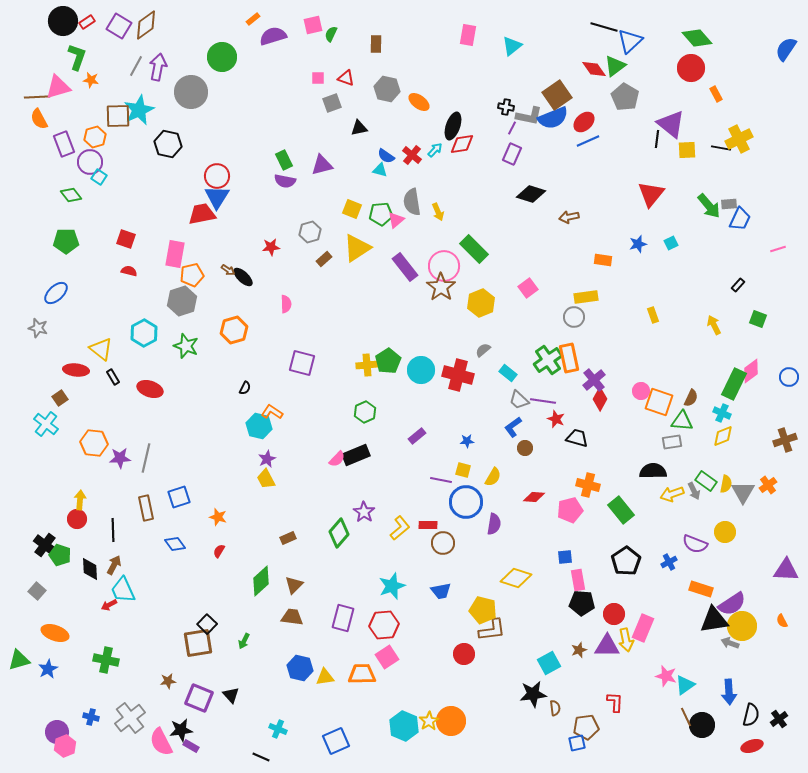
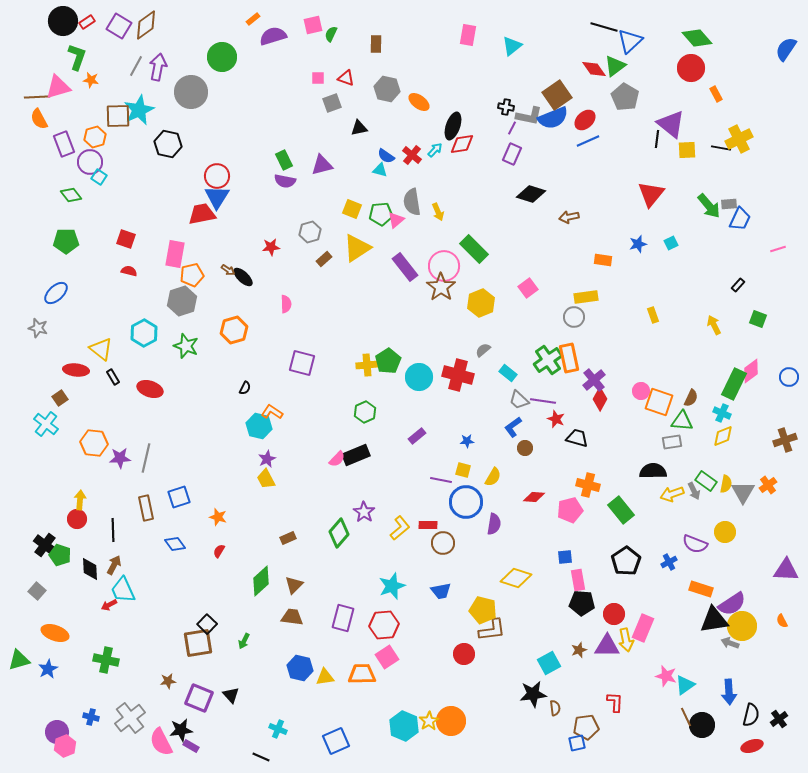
red ellipse at (584, 122): moved 1 px right, 2 px up
cyan circle at (421, 370): moved 2 px left, 7 px down
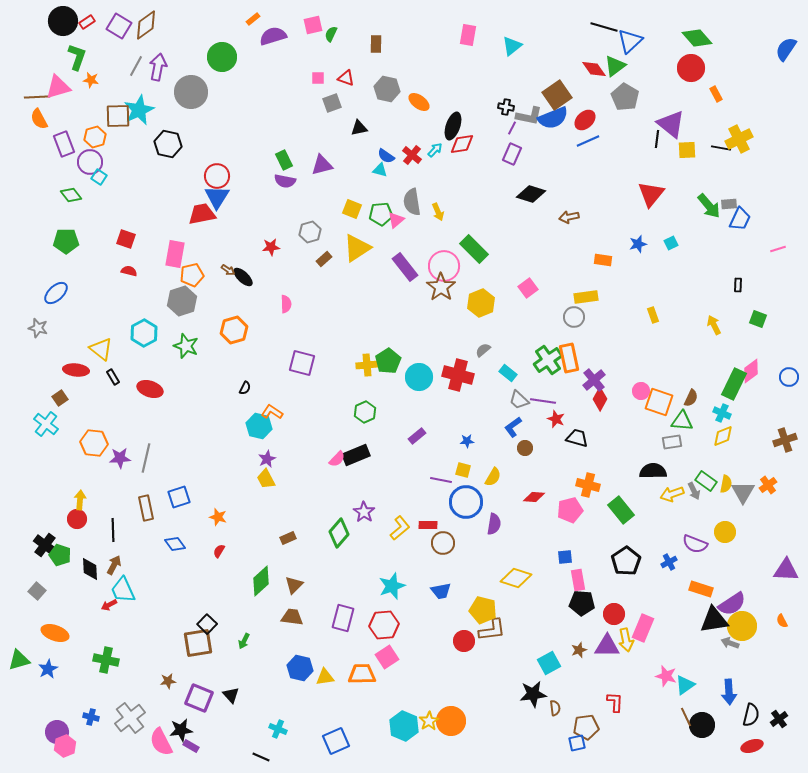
black rectangle at (738, 285): rotated 40 degrees counterclockwise
red circle at (464, 654): moved 13 px up
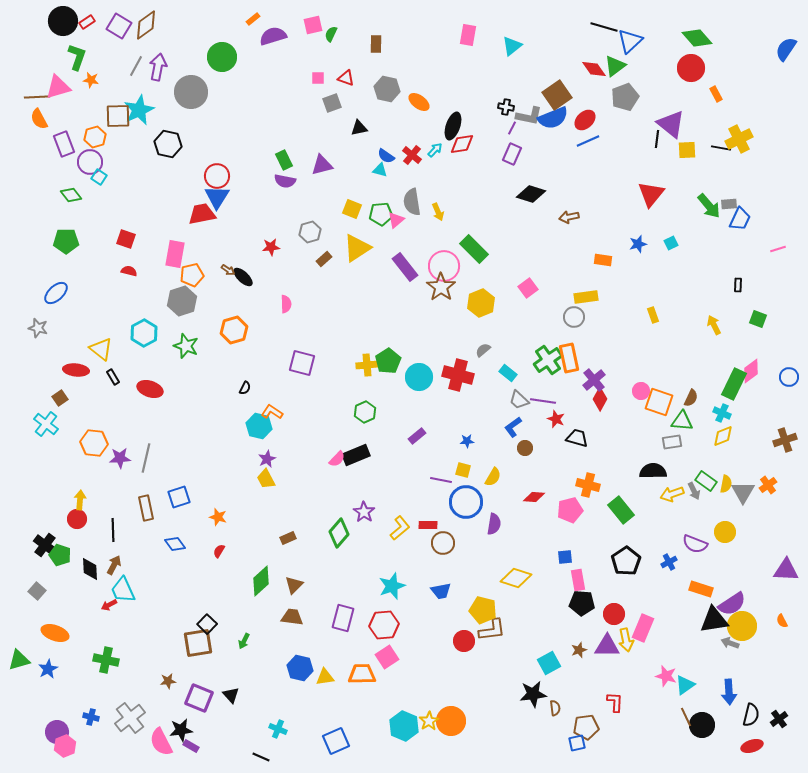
gray pentagon at (625, 97): rotated 20 degrees clockwise
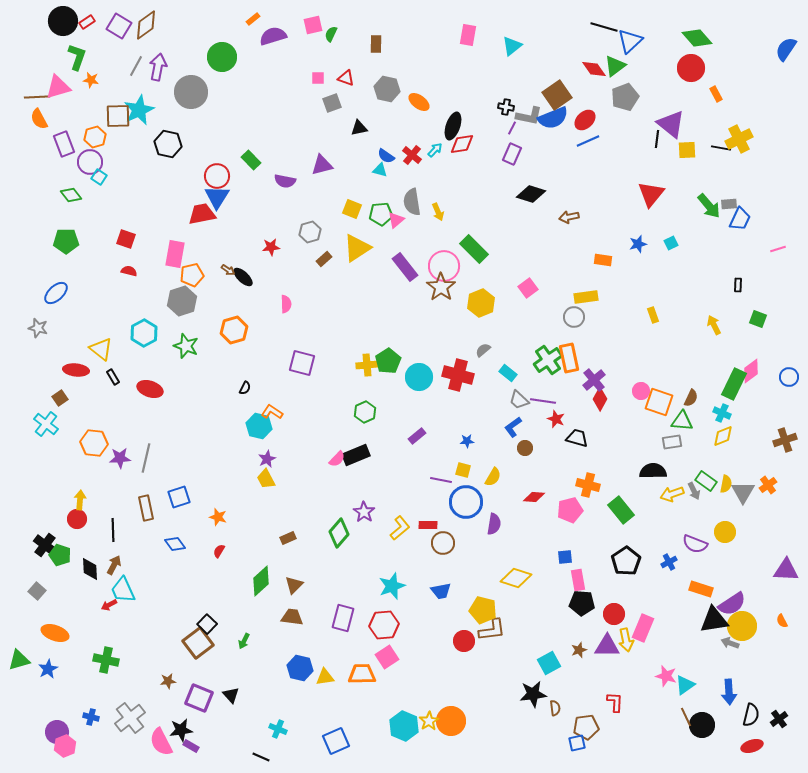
green rectangle at (284, 160): moved 33 px left; rotated 18 degrees counterclockwise
brown square at (198, 643): rotated 28 degrees counterclockwise
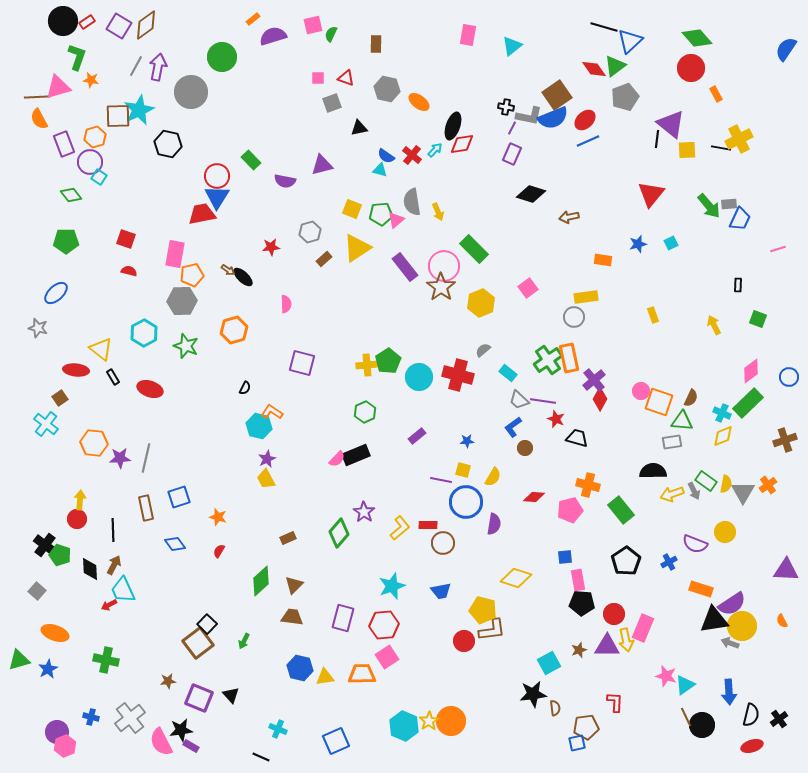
gray hexagon at (182, 301): rotated 16 degrees clockwise
green rectangle at (734, 384): moved 14 px right, 19 px down; rotated 20 degrees clockwise
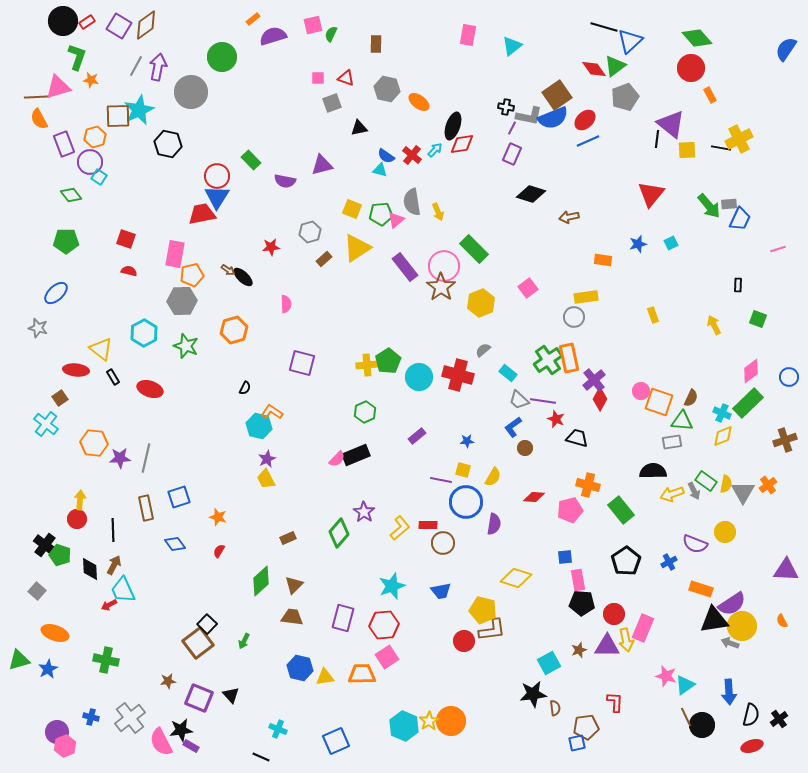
orange rectangle at (716, 94): moved 6 px left, 1 px down
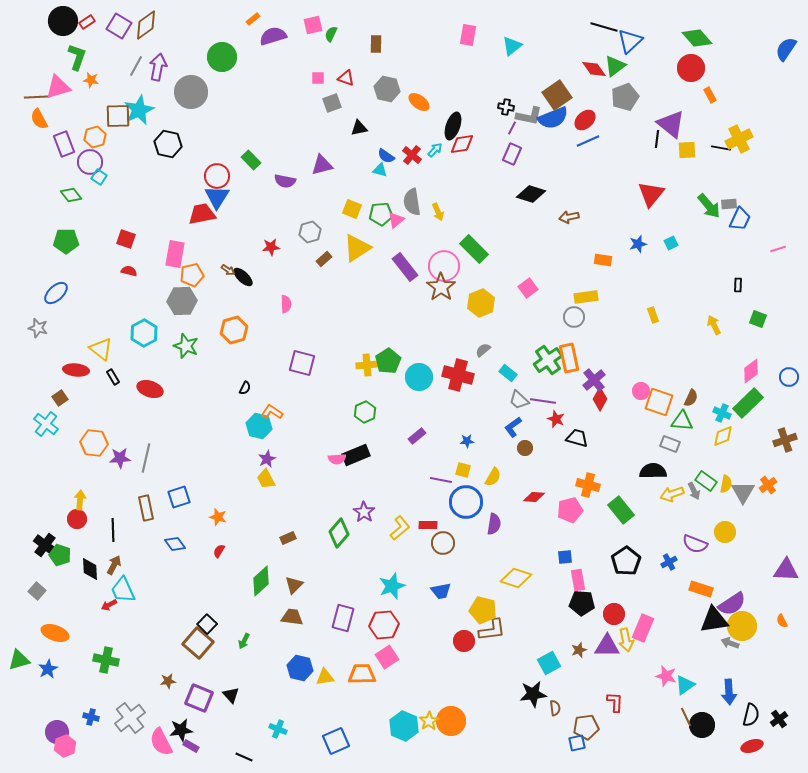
gray rectangle at (672, 442): moved 2 px left, 2 px down; rotated 30 degrees clockwise
pink semicircle at (337, 459): rotated 42 degrees clockwise
brown square at (198, 643): rotated 12 degrees counterclockwise
black line at (261, 757): moved 17 px left
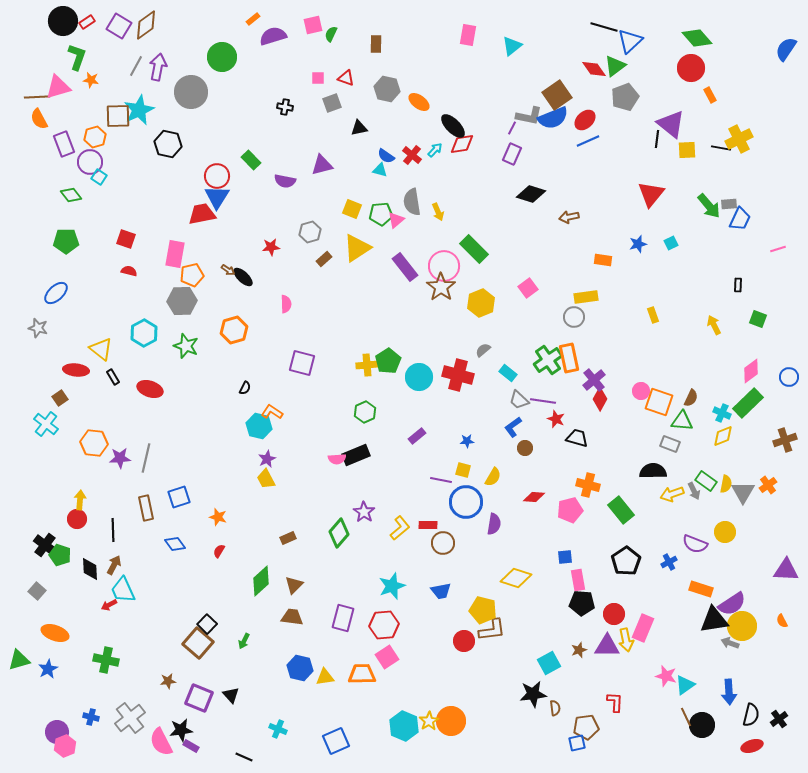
black cross at (506, 107): moved 221 px left
black ellipse at (453, 126): rotated 64 degrees counterclockwise
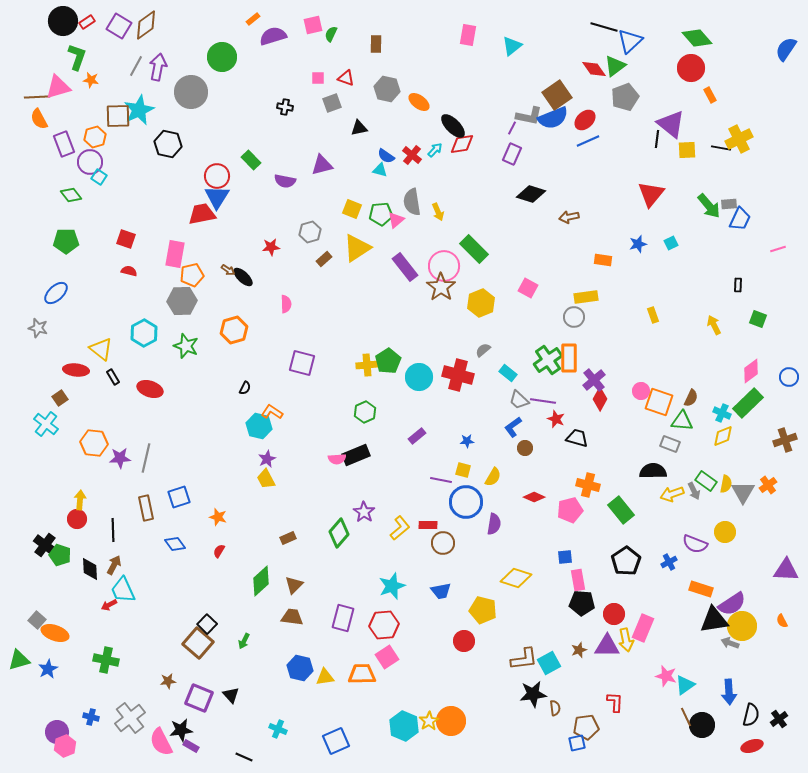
pink square at (528, 288): rotated 24 degrees counterclockwise
orange rectangle at (569, 358): rotated 12 degrees clockwise
red diamond at (534, 497): rotated 20 degrees clockwise
gray square at (37, 591): moved 29 px down
brown L-shape at (492, 630): moved 32 px right, 29 px down
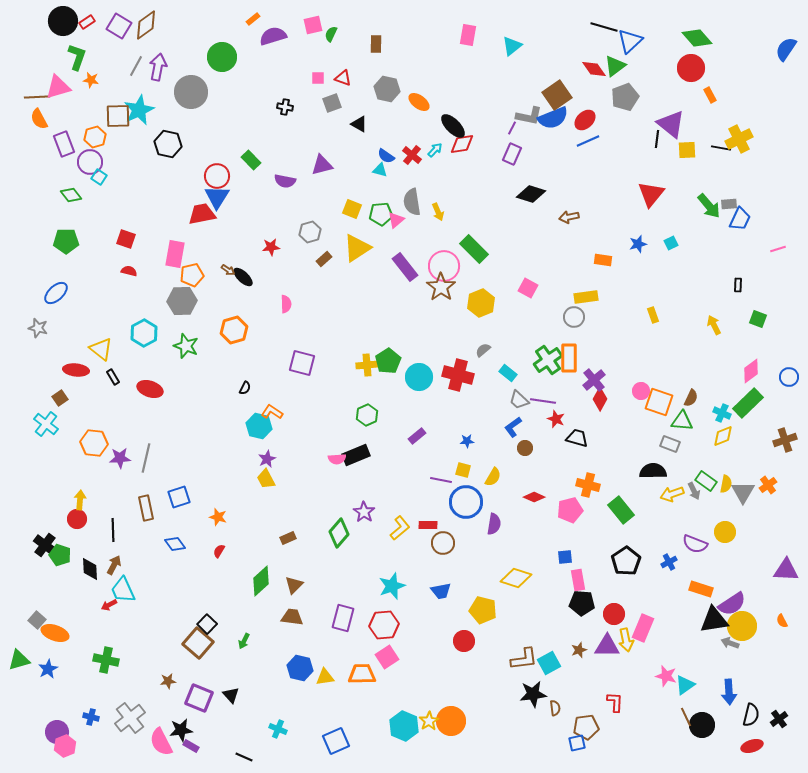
red triangle at (346, 78): moved 3 px left
black triangle at (359, 128): moved 4 px up; rotated 42 degrees clockwise
green hexagon at (365, 412): moved 2 px right, 3 px down
